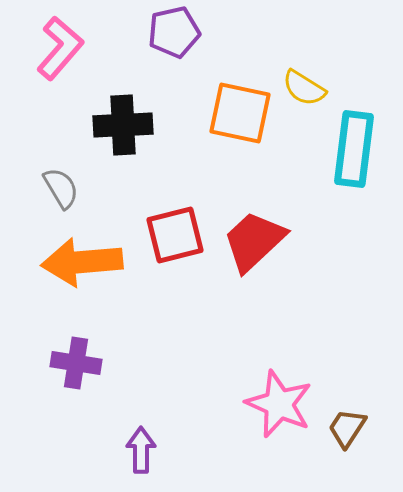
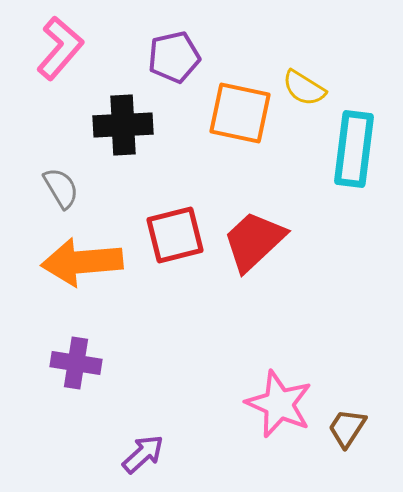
purple pentagon: moved 25 px down
purple arrow: moved 2 px right, 4 px down; rotated 48 degrees clockwise
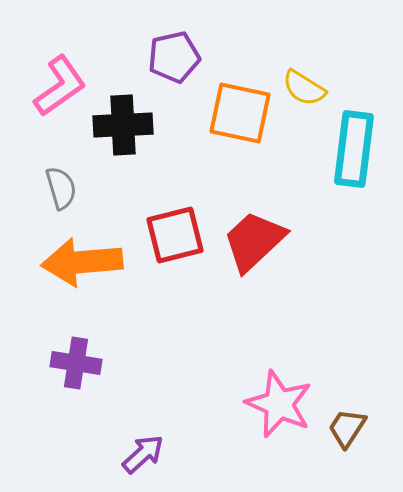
pink L-shape: moved 38 px down; rotated 14 degrees clockwise
gray semicircle: rotated 15 degrees clockwise
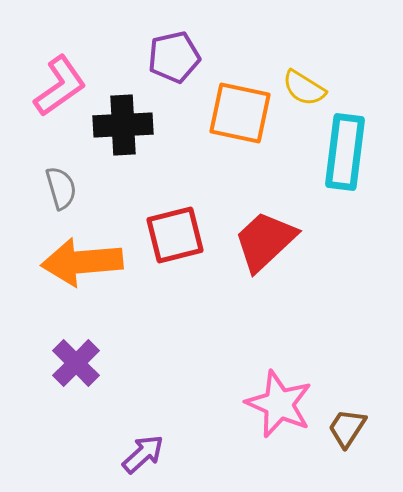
cyan rectangle: moved 9 px left, 3 px down
red trapezoid: moved 11 px right
purple cross: rotated 36 degrees clockwise
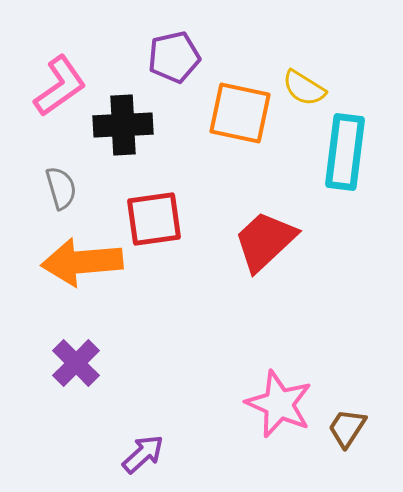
red square: moved 21 px left, 16 px up; rotated 6 degrees clockwise
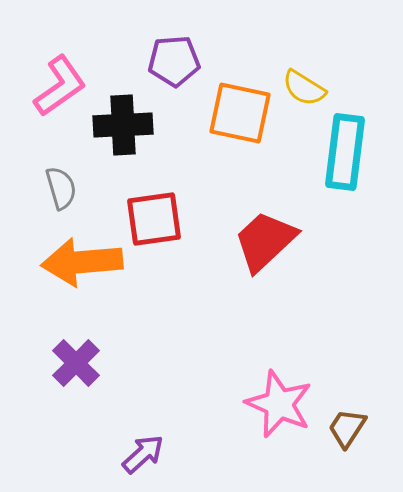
purple pentagon: moved 4 px down; rotated 9 degrees clockwise
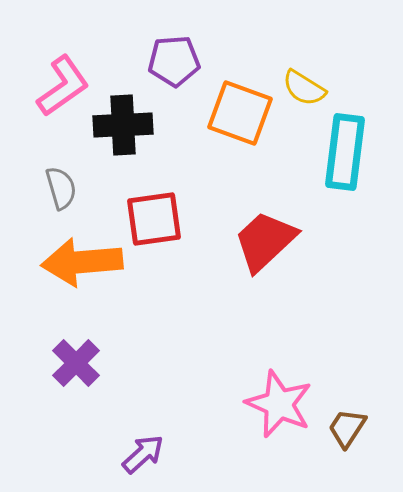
pink L-shape: moved 3 px right
orange square: rotated 8 degrees clockwise
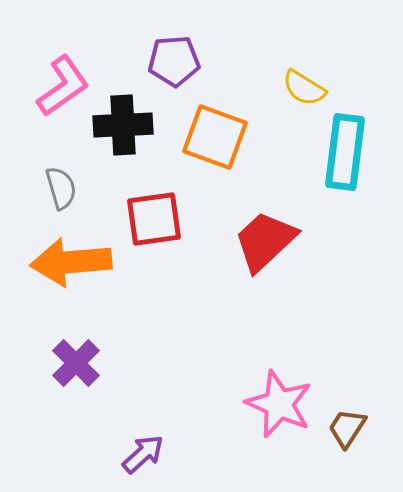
orange square: moved 25 px left, 24 px down
orange arrow: moved 11 px left
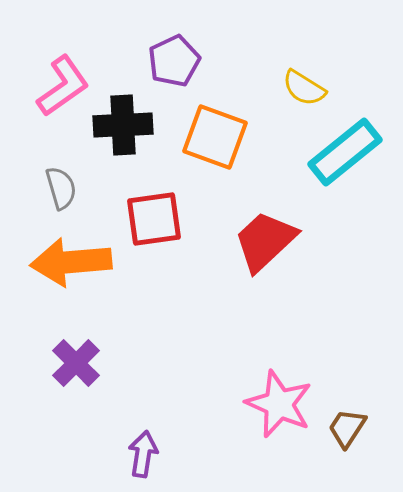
purple pentagon: rotated 21 degrees counterclockwise
cyan rectangle: rotated 44 degrees clockwise
purple arrow: rotated 39 degrees counterclockwise
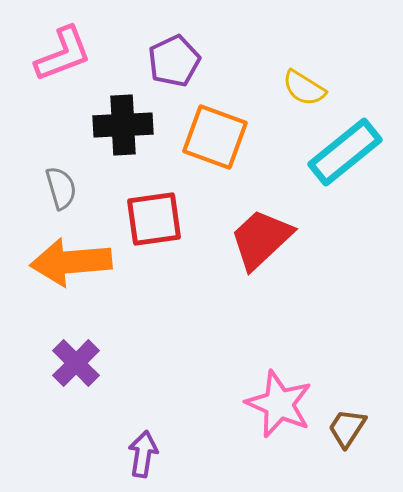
pink L-shape: moved 32 px up; rotated 14 degrees clockwise
red trapezoid: moved 4 px left, 2 px up
